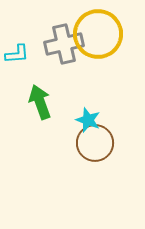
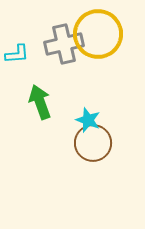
brown circle: moved 2 px left
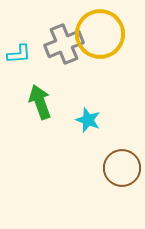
yellow circle: moved 2 px right
gray cross: rotated 9 degrees counterclockwise
cyan L-shape: moved 2 px right
brown circle: moved 29 px right, 25 px down
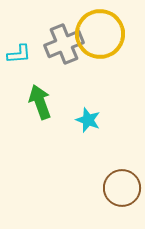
brown circle: moved 20 px down
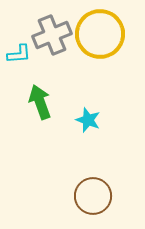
gray cross: moved 12 px left, 9 px up
brown circle: moved 29 px left, 8 px down
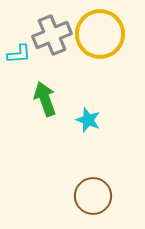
green arrow: moved 5 px right, 3 px up
